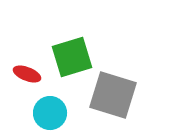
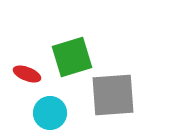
gray square: rotated 21 degrees counterclockwise
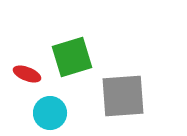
gray square: moved 10 px right, 1 px down
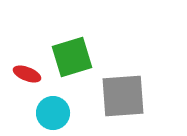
cyan circle: moved 3 px right
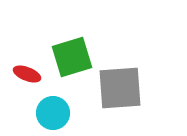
gray square: moved 3 px left, 8 px up
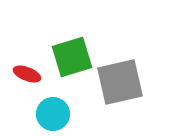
gray square: moved 6 px up; rotated 9 degrees counterclockwise
cyan circle: moved 1 px down
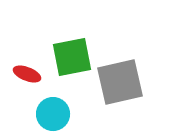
green square: rotated 6 degrees clockwise
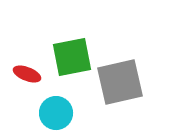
cyan circle: moved 3 px right, 1 px up
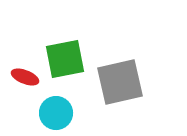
green square: moved 7 px left, 2 px down
red ellipse: moved 2 px left, 3 px down
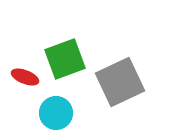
green square: rotated 9 degrees counterclockwise
gray square: rotated 12 degrees counterclockwise
